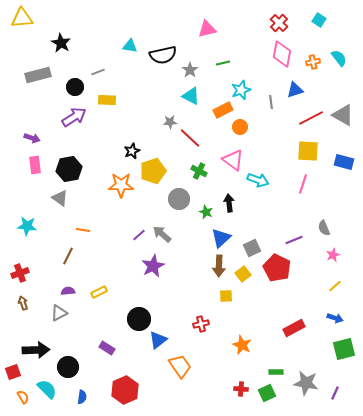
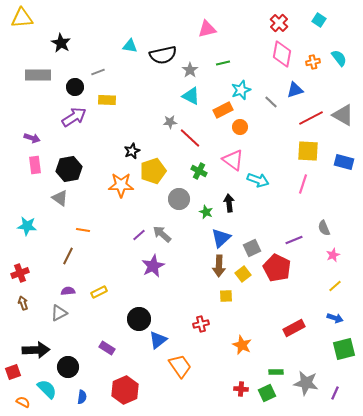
gray rectangle at (38, 75): rotated 15 degrees clockwise
gray line at (271, 102): rotated 40 degrees counterclockwise
orange semicircle at (23, 397): moved 5 px down; rotated 32 degrees counterclockwise
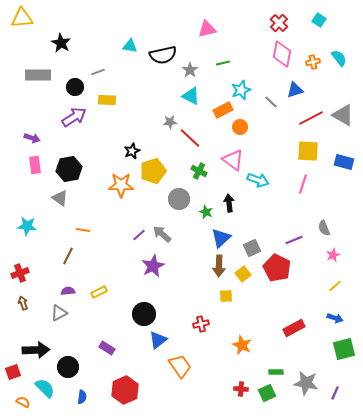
black circle at (139, 319): moved 5 px right, 5 px up
cyan semicircle at (47, 389): moved 2 px left, 1 px up
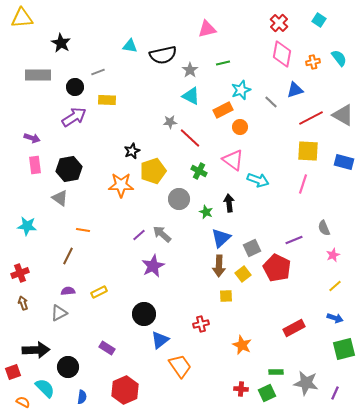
blue triangle at (158, 340): moved 2 px right
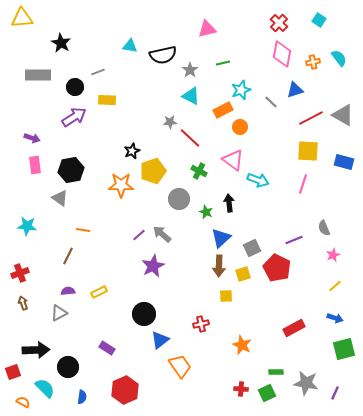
black hexagon at (69, 169): moved 2 px right, 1 px down
yellow square at (243, 274): rotated 21 degrees clockwise
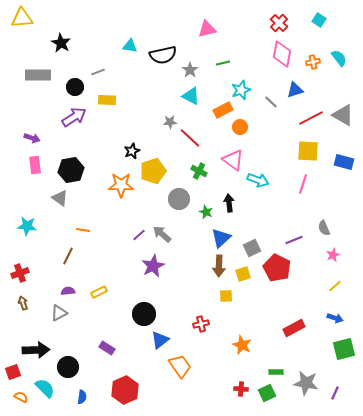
orange semicircle at (23, 402): moved 2 px left, 5 px up
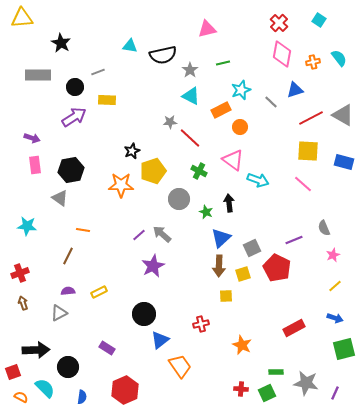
orange rectangle at (223, 110): moved 2 px left
pink line at (303, 184): rotated 66 degrees counterclockwise
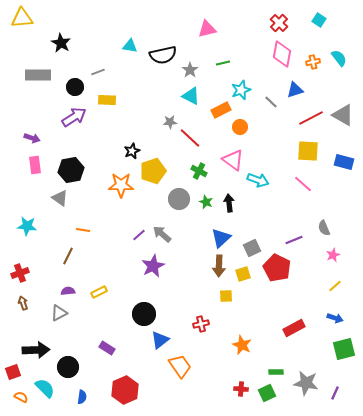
green star at (206, 212): moved 10 px up
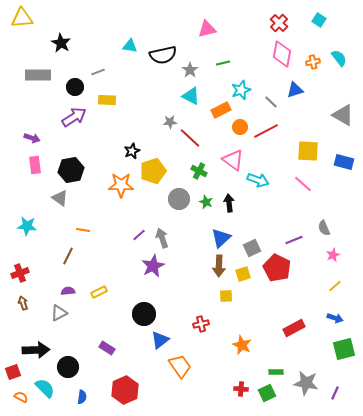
red line at (311, 118): moved 45 px left, 13 px down
gray arrow at (162, 234): moved 4 px down; rotated 30 degrees clockwise
